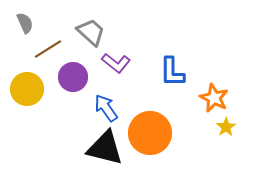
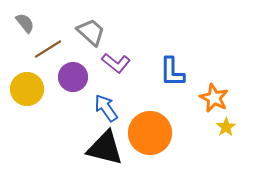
gray semicircle: rotated 15 degrees counterclockwise
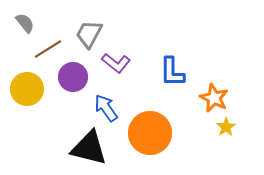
gray trapezoid: moved 2 px left, 2 px down; rotated 104 degrees counterclockwise
black triangle: moved 16 px left
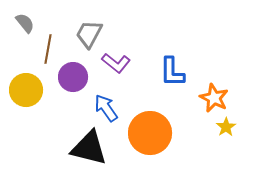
brown line: rotated 48 degrees counterclockwise
yellow circle: moved 1 px left, 1 px down
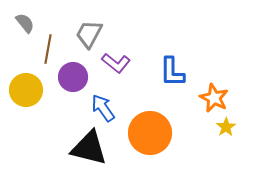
blue arrow: moved 3 px left
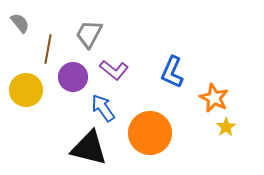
gray semicircle: moved 5 px left
purple L-shape: moved 2 px left, 7 px down
blue L-shape: rotated 24 degrees clockwise
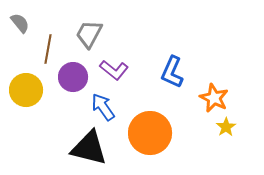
blue arrow: moved 1 px up
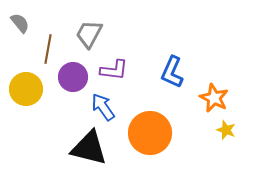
purple L-shape: rotated 32 degrees counterclockwise
yellow circle: moved 1 px up
yellow star: moved 3 px down; rotated 18 degrees counterclockwise
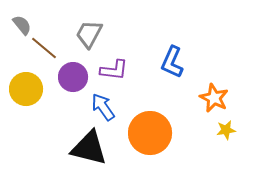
gray semicircle: moved 2 px right, 2 px down
brown line: moved 4 px left, 1 px up; rotated 60 degrees counterclockwise
blue L-shape: moved 10 px up
yellow star: rotated 30 degrees counterclockwise
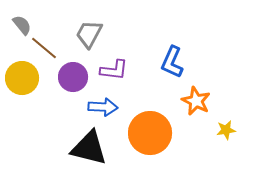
yellow circle: moved 4 px left, 11 px up
orange star: moved 18 px left, 3 px down
blue arrow: rotated 128 degrees clockwise
